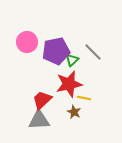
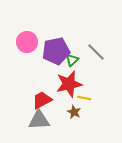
gray line: moved 3 px right
red trapezoid: rotated 15 degrees clockwise
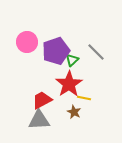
purple pentagon: rotated 8 degrees counterclockwise
red star: rotated 20 degrees counterclockwise
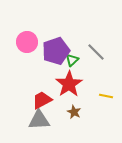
yellow line: moved 22 px right, 2 px up
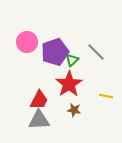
purple pentagon: moved 1 px left, 1 px down
red trapezoid: moved 3 px left; rotated 145 degrees clockwise
brown star: moved 2 px up; rotated 16 degrees counterclockwise
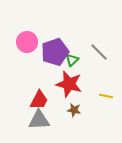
gray line: moved 3 px right
red star: rotated 24 degrees counterclockwise
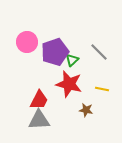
yellow line: moved 4 px left, 7 px up
brown star: moved 12 px right
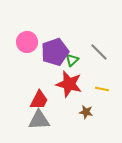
brown star: moved 2 px down
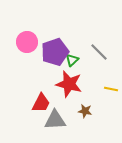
yellow line: moved 9 px right
red trapezoid: moved 2 px right, 3 px down
brown star: moved 1 px left, 1 px up
gray triangle: moved 16 px right
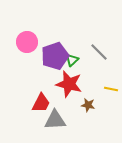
purple pentagon: moved 4 px down
brown star: moved 3 px right, 6 px up
